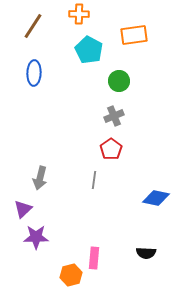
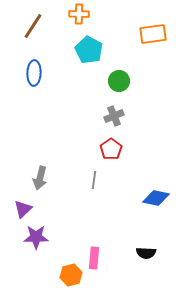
orange rectangle: moved 19 px right, 1 px up
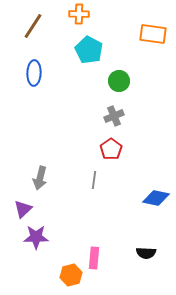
orange rectangle: rotated 16 degrees clockwise
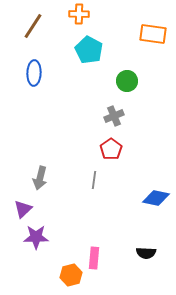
green circle: moved 8 px right
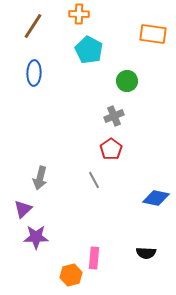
gray line: rotated 36 degrees counterclockwise
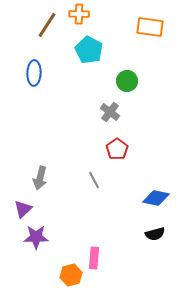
brown line: moved 14 px right, 1 px up
orange rectangle: moved 3 px left, 7 px up
gray cross: moved 4 px left, 4 px up; rotated 30 degrees counterclockwise
red pentagon: moved 6 px right
black semicircle: moved 9 px right, 19 px up; rotated 18 degrees counterclockwise
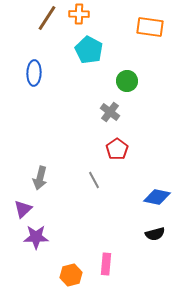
brown line: moved 7 px up
blue diamond: moved 1 px right, 1 px up
pink rectangle: moved 12 px right, 6 px down
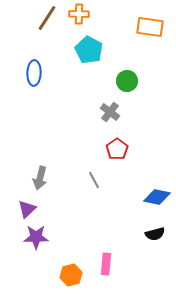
purple triangle: moved 4 px right
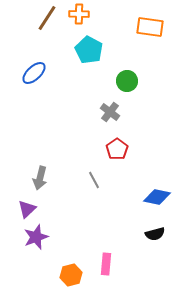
blue ellipse: rotated 45 degrees clockwise
purple star: rotated 20 degrees counterclockwise
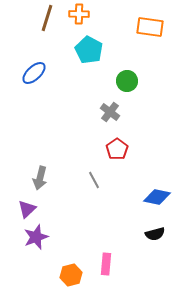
brown line: rotated 16 degrees counterclockwise
